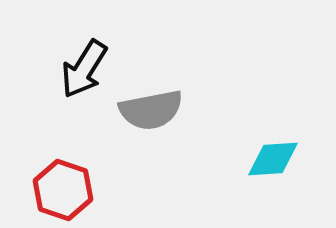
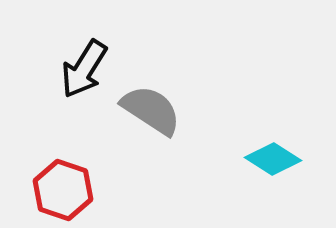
gray semicircle: rotated 136 degrees counterclockwise
cyan diamond: rotated 36 degrees clockwise
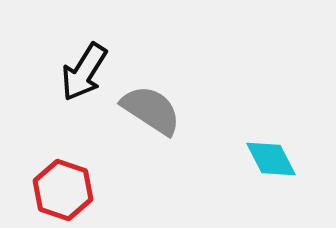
black arrow: moved 3 px down
cyan diamond: moved 2 px left; rotated 30 degrees clockwise
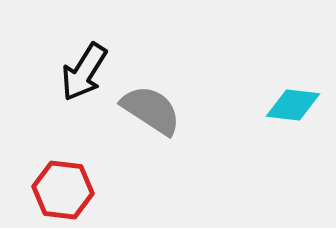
cyan diamond: moved 22 px right, 54 px up; rotated 56 degrees counterclockwise
red hexagon: rotated 12 degrees counterclockwise
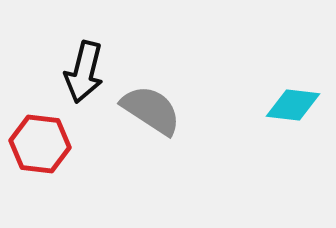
black arrow: rotated 18 degrees counterclockwise
red hexagon: moved 23 px left, 46 px up
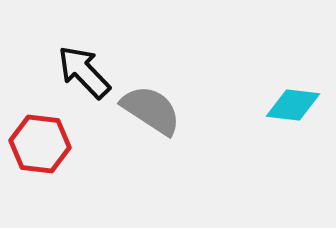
black arrow: rotated 122 degrees clockwise
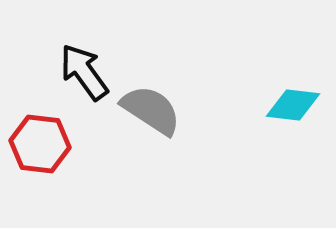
black arrow: rotated 8 degrees clockwise
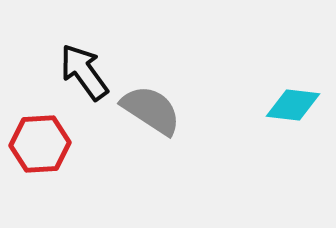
red hexagon: rotated 10 degrees counterclockwise
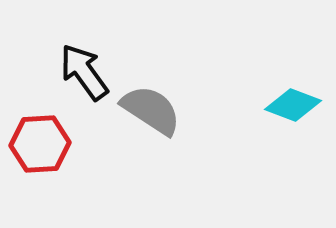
cyan diamond: rotated 14 degrees clockwise
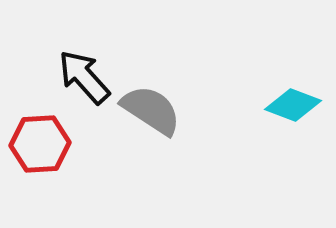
black arrow: moved 5 px down; rotated 6 degrees counterclockwise
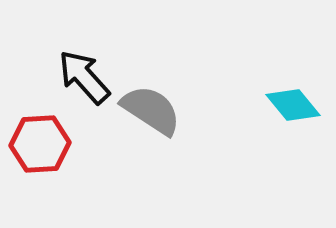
cyan diamond: rotated 30 degrees clockwise
